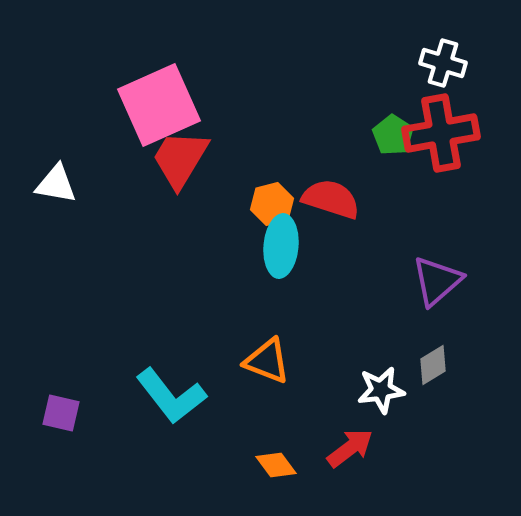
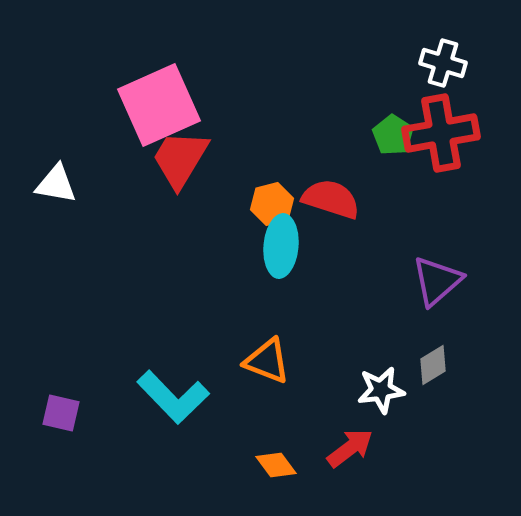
cyan L-shape: moved 2 px right, 1 px down; rotated 6 degrees counterclockwise
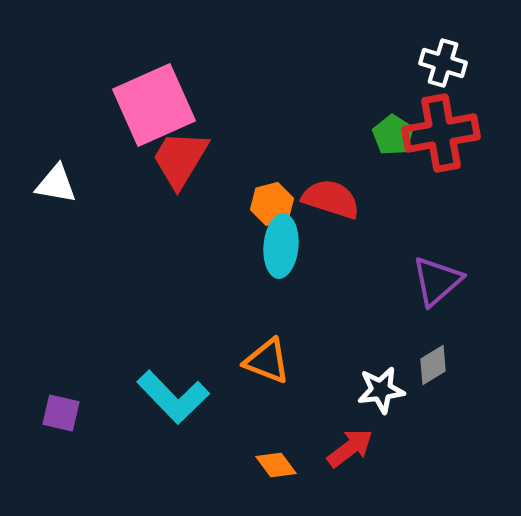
pink square: moved 5 px left
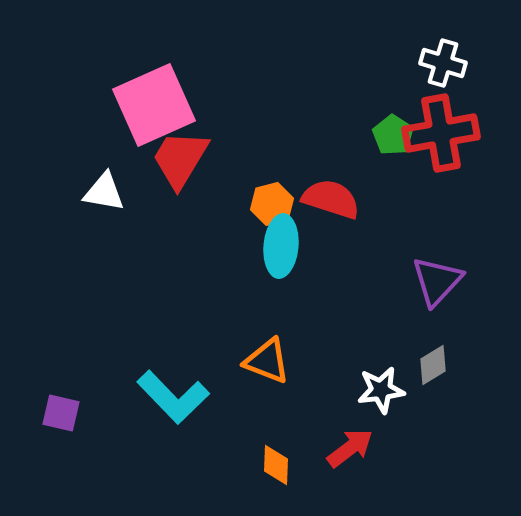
white triangle: moved 48 px right, 8 px down
purple triangle: rotated 6 degrees counterclockwise
orange diamond: rotated 39 degrees clockwise
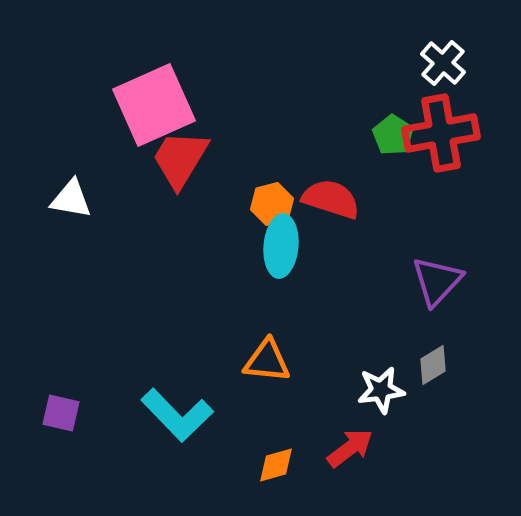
white cross: rotated 24 degrees clockwise
white triangle: moved 33 px left, 7 px down
orange triangle: rotated 15 degrees counterclockwise
cyan L-shape: moved 4 px right, 18 px down
orange diamond: rotated 72 degrees clockwise
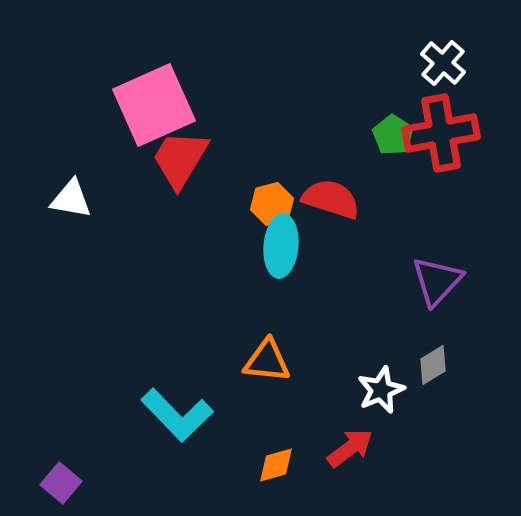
white star: rotated 15 degrees counterclockwise
purple square: moved 70 px down; rotated 27 degrees clockwise
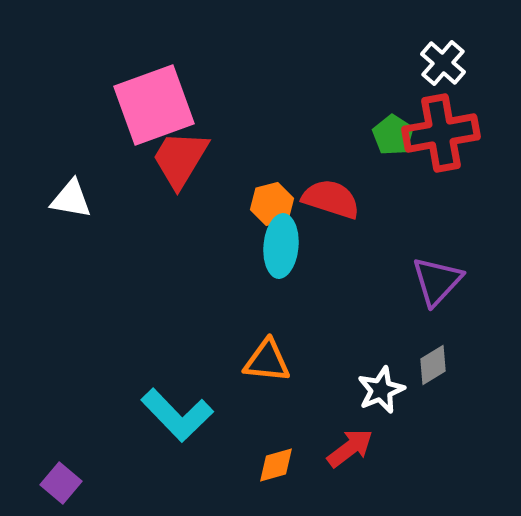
pink square: rotated 4 degrees clockwise
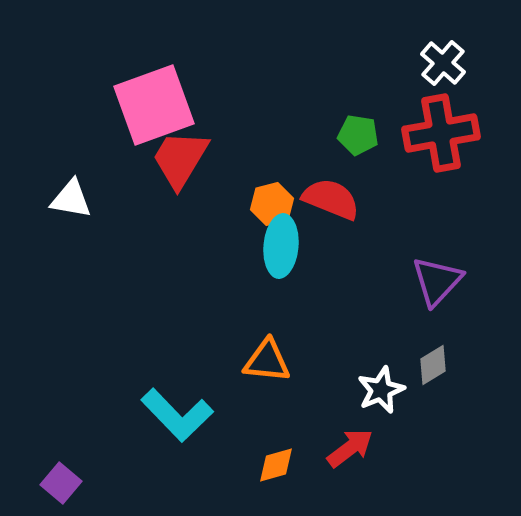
green pentagon: moved 35 px left; rotated 24 degrees counterclockwise
red semicircle: rotated 4 degrees clockwise
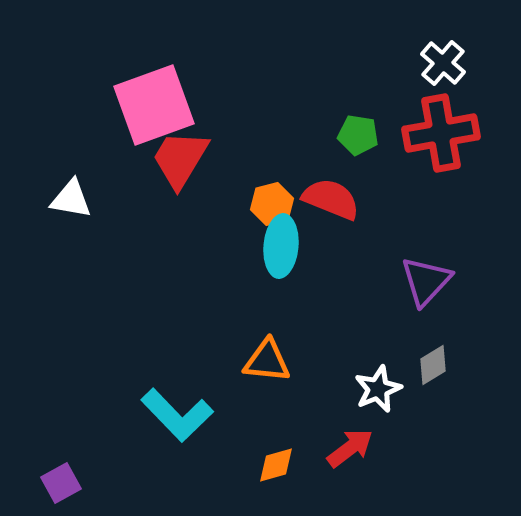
purple triangle: moved 11 px left
white star: moved 3 px left, 1 px up
purple square: rotated 21 degrees clockwise
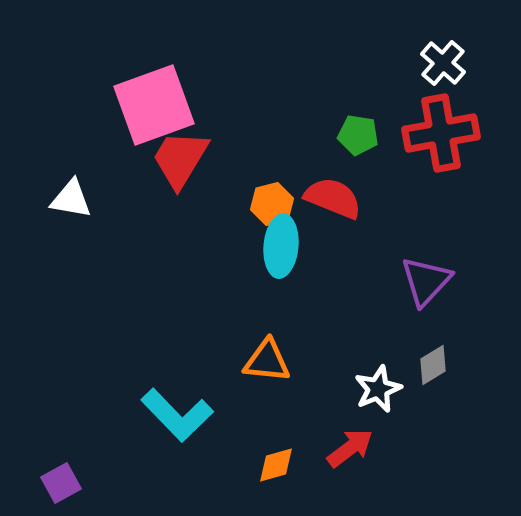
red semicircle: moved 2 px right, 1 px up
